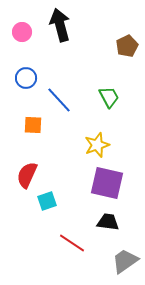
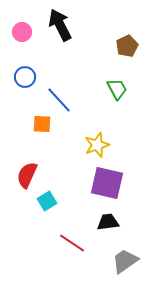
black arrow: rotated 12 degrees counterclockwise
blue circle: moved 1 px left, 1 px up
green trapezoid: moved 8 px right, 8 px up
orange square: moved 9 px right, 1 px up
cyan square: rotated 12 degrees counterclockwise
black trapezoid: rotated 15 degrees counterclockwise
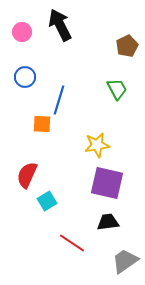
blue line: rotated 60 degrees clockwise
yellow star: rotated 10 degrees clockwise
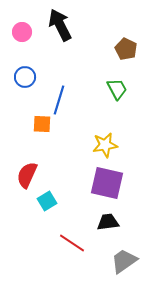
brown pentagon: moved 1 px left, 3 px down; rotated 20 degrees counterclockwise
yellow star: moved 8 px right
gray trapezoid: moved 1 px left
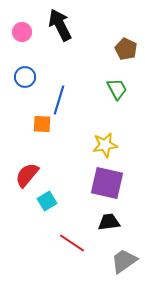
red semicircle: rotated 16 degrees clockwise
black trapezoid: moved 1 px right
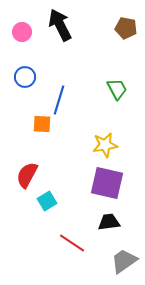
brown pentagon: moved 21 px up; rotated 15 degrees counterclockwise
red semicircle: rotated 12 degrees counterclockwise
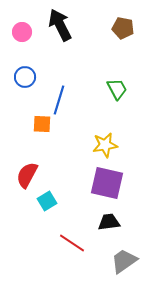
brown pentagon: moved 3 px left
